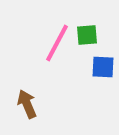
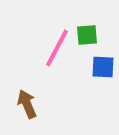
pink line: moved 5 px down
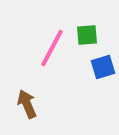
pink line: moved 5 px left
blue square: rotated 20 degrees counterclockwise
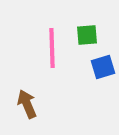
pink line: rotated 30 degrees counterclockwise
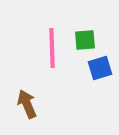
green square: moved 2 px left, 5 px down
blue square: moved 3 px left, 1 px down
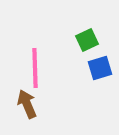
green square: moved 2 px right; rotated 20 degrees counterclockwise
pink line: moved 17 px left, 20 px down
